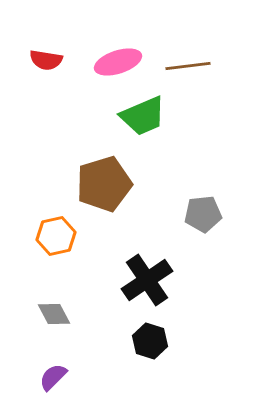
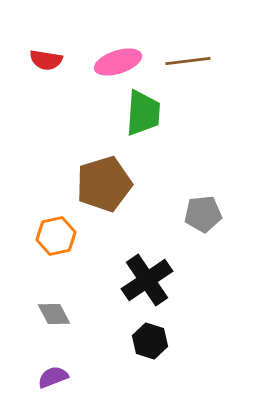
brown line: moved 5 px up
green trapezoid: moved 3 px up; rotated 63 degrees counterclockwise
purple semicircle: rotated 24 degrees clockwise
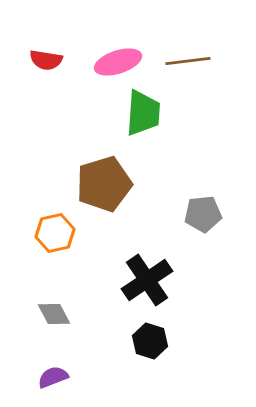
orange hexagon: moved 1 px left, 3 px up
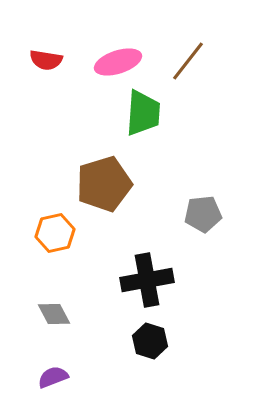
brown line: rotated 45 degrees counterclockwise
black cross: rotated 24 degrees clockwise
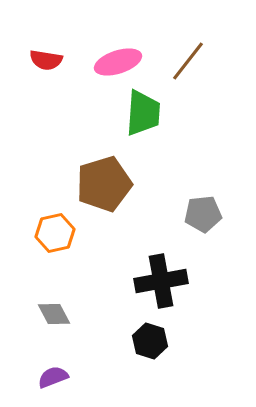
black cross: moved 14 px right, 1 px down
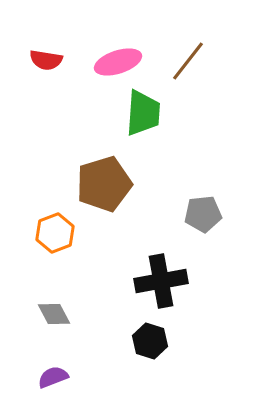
orange hexagon: rotated 9 degrees counterclockwise
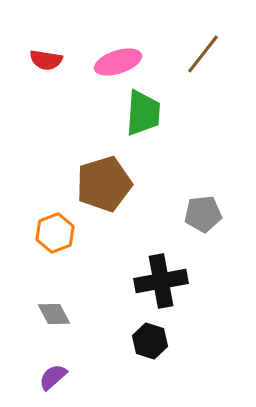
brown line: moved 15 px right, 7 px up
purple semicircle: rotated 20 degrees counterclockwise
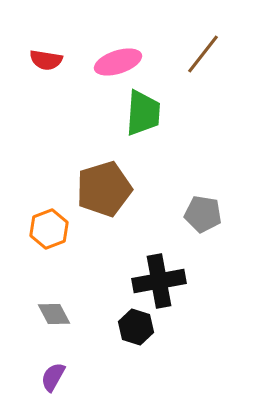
brown pentagon: moved 5 px down
gray pentagon: rotated 15 degrees clockwise
orange hexagon: moved 6 px left, 4 px up
black cross: moved 2 px left
black hexagon: moved 14 px left, 14 px up
purple semicircle: rotated 20 degrees counterclockwise
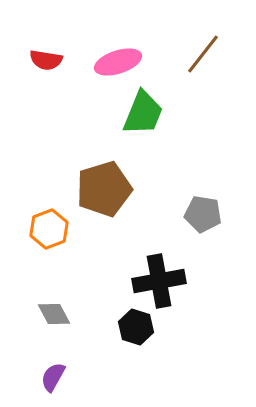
green trapezoid: rotated 18 degrees clockwise
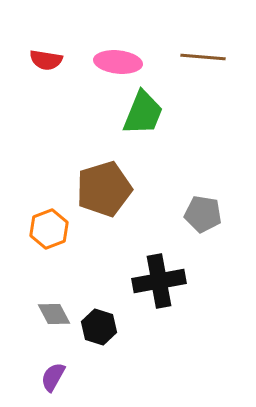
brown line: moved 3 px down; rotated 57 degrees clockwise
pink ellipse: rotated 24 degrees clockwise
black hexagon: moved 37 px left
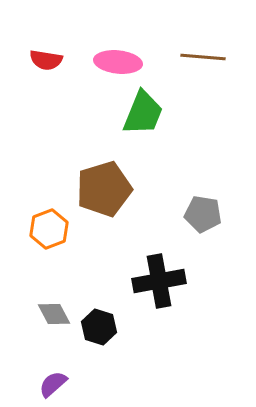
purple semicircle: moved 7 px down; rotated 20 degrees clockwise
